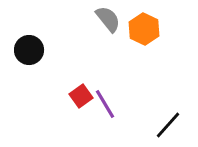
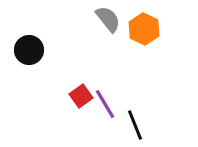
black line: moved 33 px left; rotated 64 degrees counterclockwise
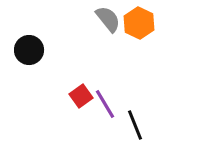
orange hexagon: moved 5 px left, 6 px up
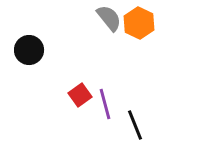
gray semicircle: moved 1 px right, 1 px up
red square: moved 1 px left, 1 px up
purple line: rotated 16 degrees clockwise
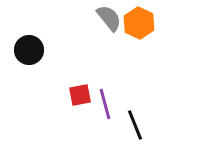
red square: rotated 25 degrees clockwise
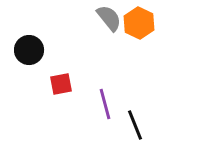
red square: moved 19 px left, 11 px up
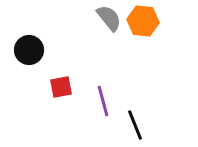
orange hexagon: moved 4 px right, 2 px up; rotated 20 degrees counterclockwise
red square: moved 3 px down
purple line: moved 2 px left, 3 px up
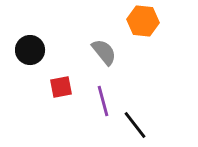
gray semicircle: moved 5 px left, 34 px down
black circle: moved 1 px right
black line: rotated 16 degrees counterclockwise
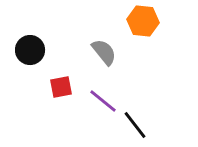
purple line: rotated 36 degrees counterclockwise
